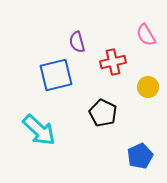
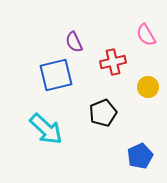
purple semicircle: moved 3 px left; rotated 10 degrees counterclockwise
black pentagon: rotated 24 degrees clockwise
cyan arrow: moved 7 px right, 1 px up
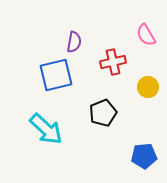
purple semicircle: rotated 145 degrees counterclockwise
blue pentagon: moved 4 px right; rotated 20 degrees clockwise
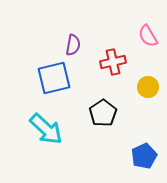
pink semicircle: moved 2 px right, 1 px down
purple semicircle: moved 1 px left, 3 px down
blue square: moved 2 px left, 3 px down
black pentagon: rotated 12 degrees counterclockwise
blue pentagon: rotated 20 degrees counterclockwise
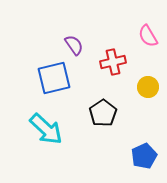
purple semicircle: moved 1 px right; rotated 45 degrees counterclockwise
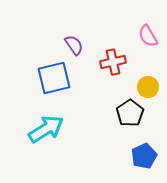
black pentagon: moved 27 px right
cyan arrow: rotated 75 degrees counterclockwise
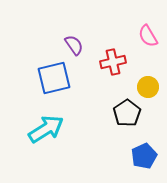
black pentagon: moved 3 px left
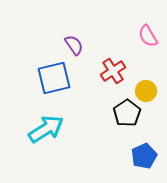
red cross: moved 9 px down; rotated 20 degrees counterclockwise
yellow circle: moved 2 px left, 4 px down
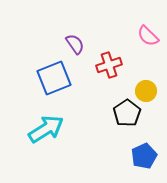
pink semicircle: rotated 15 degrees counterclockwise
purple semicircle: moved 1 px right, 1 px up
red cross: moved 4 px left, 6 px up; rotated 15 degrees clockwise
blue square: rotated 8 degrees counterclockwise
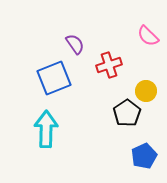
cyan arrow: rotated 57 degrees counterclockwise
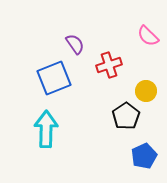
black pentagon: moved 1 px left, 3 px down
